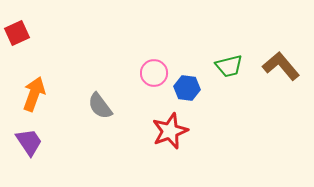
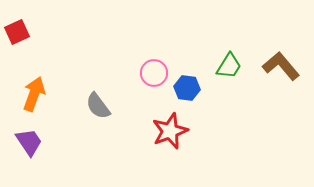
red square: moved 1 px up
green trapezoid: rotated 44 degrees counterclockwise
gray semicircle: moved 2 px left
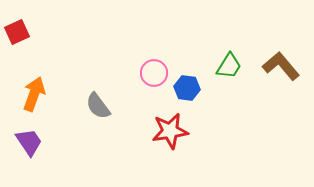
red star: rotated 12 degrees clockwise
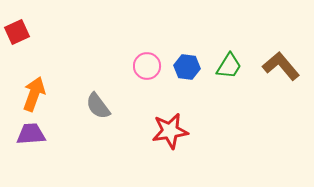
pink circle: moved 7 px left, 7 px up
blue hexagon: moved 21 px up
purple trapezoid: moved 2 px right, 8 px up; rotated 60 degrees counterclockwise
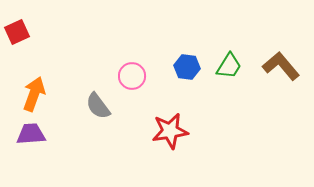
pink circle: moved 15 px left, 10 px down
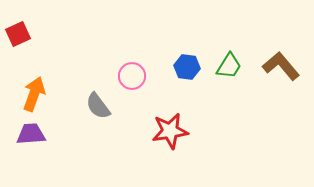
red square: moved 1 px right, 2 px down
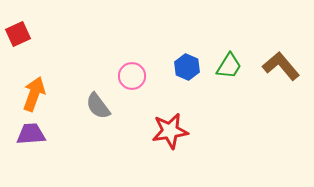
blue hexagon: rotated 15 degrees clockwise
